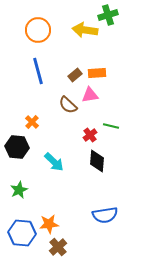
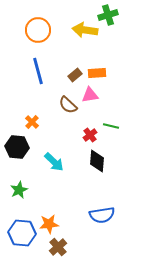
blue semicircle: moved 3 px left
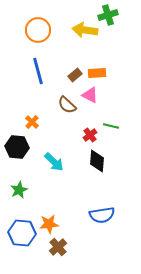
pink triangle: rotated 36 degrees clockwise
brown semicircle: moved 1 px left
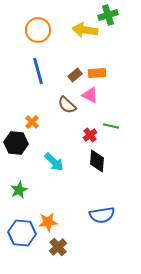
black hexagon: moved 1 px left, 4 px up
orange star: moved 1 px left, 2 px up
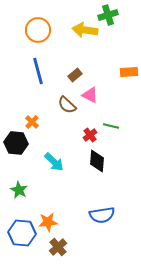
orange rectangle: moved 32 px right, 1 px up
green star: rotated 18 degrees counterclockwise
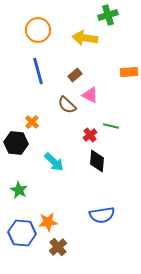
yellow arrow: moved 8 px down
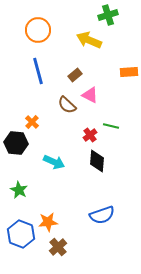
yellow arrow: moved 4 px right, 2 px down; rotated 15 degrees clockwise
cyan arrow: rotated 20 degrees counterclockwise
blue semicircle: rotated 10 degrees counterclockwise
blue hexagon: moved 1 px left, 1 px down; rotated 16 degrees clockwise
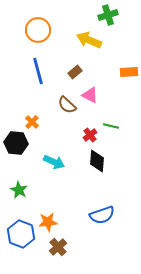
brown rectangle: moved 3 px up
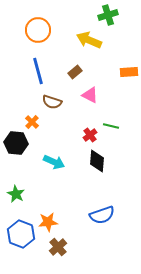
brown semicircle: moved 15 px left, 3 px up; rotated 24 degrees counterclockwise
green star: moved 3 px left, 4 px down
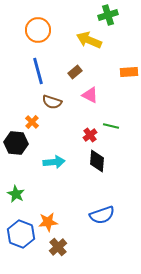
cyan arrow: rotated 30 degrees counterclockwise
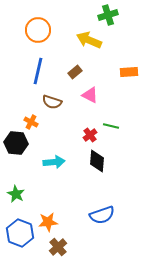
blue line: rotated 28 degrees clockwise
orange cross: moved 1 px left; rotated 16 degrees counterclockwise
blue hexagon: moved 1 px left, 1 px up
